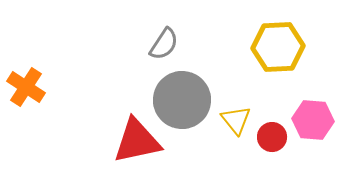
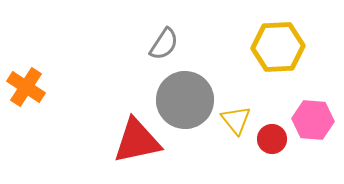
gray circle: moved 3 px right
red circle: moved 2 px down
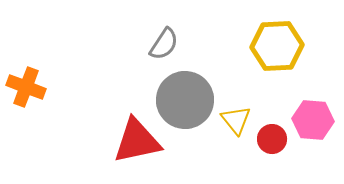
yellow hexagon: moved 1 px left, 1 px up
orange cross: rotated 12 degrees counterclockwise
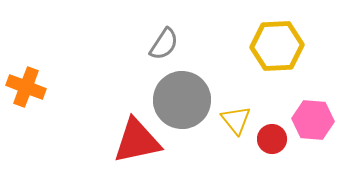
gray circle: moved 3 px left
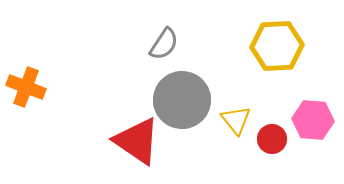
red triangle: rotated 46 degrees clockwise
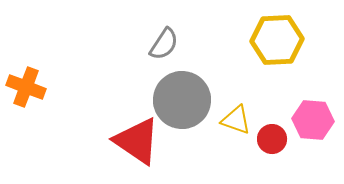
yellow hexagon: moved 6 px up
yellow triangle: rotated 32 degrees counterclockwise
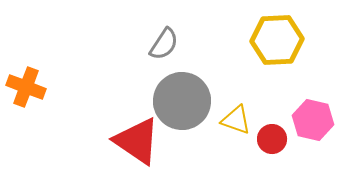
gray circle: moved 1 px down
pink hexagon: rotated 9 degrees clockwise
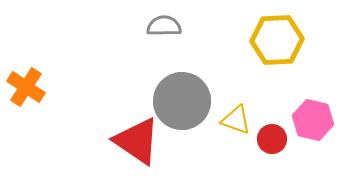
gray semicircle: moved 18 px up; rotated 124 degrees counterclockwise
orange cross: rotated 12 degrees clockwise
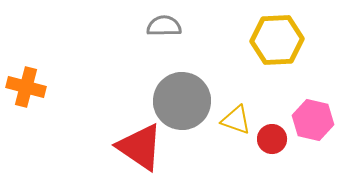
orange cross: rotated 18 degrees counterclockwise
red triangle: moved 3 px right, 6 px down
